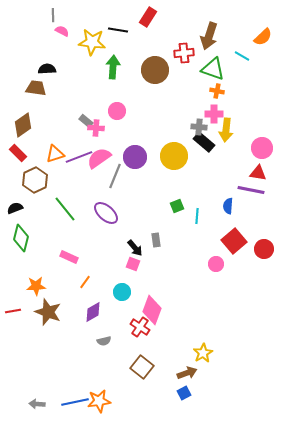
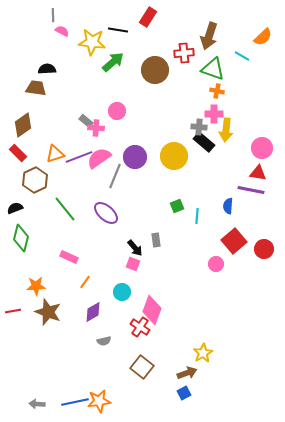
green arrow at (113, 67): moved 5 px up; rotated 45 degrees clockwise
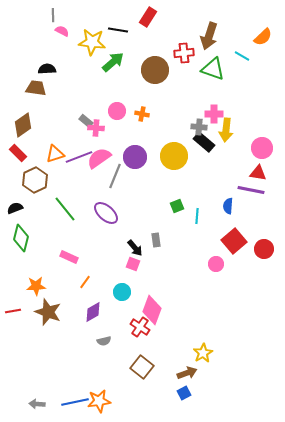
orange cross at (217, 91): moved 75 px left, 23 px down
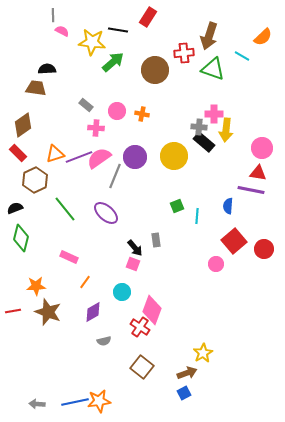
gray rectangle at (86, 121): moved 16 px up
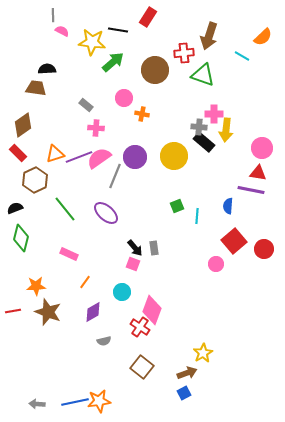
green triangle at (213, 69): moved 10 px left, 6 px down
pink circle at (117, 111): moved 7 px right, 13 px up
gray rectangle at (156, 240): moved 2 px left, 8 px down
pink rectangle at (69, 257): moved 3 px up
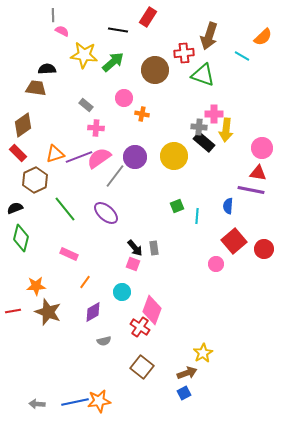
yellow star at (92, 42): moved 8 px left, 13 px down
gray line at (115, 176): rotated 15 degrees clockwise
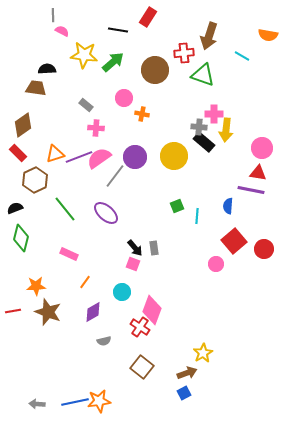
orange semicircle at (263, 37): moved 5 px right, 2 px up; rotated 54 degrees clockwise
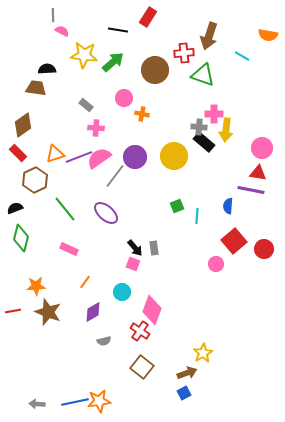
pink rectangle at (69, 254): moved 5 px up
red cross at (140, 327): moved 4 px down
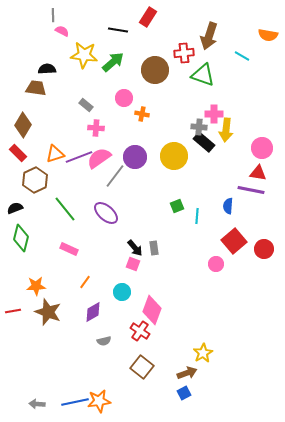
brown diamond at (23, 125): rotated 25 degrees counterclockwise
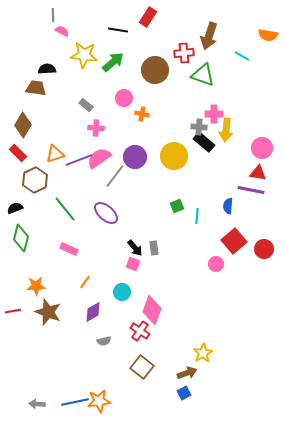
purple line at (79, 157): moved 3 px down
